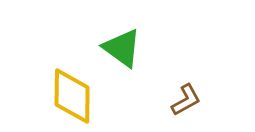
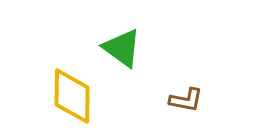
brown L-shape: rotated 40 degrees clockwise
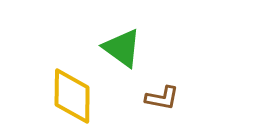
brown L-shape: moved 24 px left, 2 px up
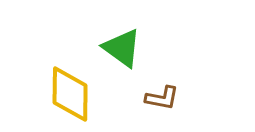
yellow diamond: moved 2 px left, 2 px up
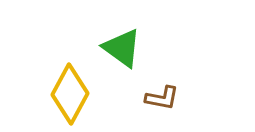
yellow diamond: rotated 28 degrees clockwise
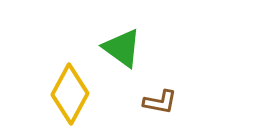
brown L-shape: moved 2 px left, 4 px down
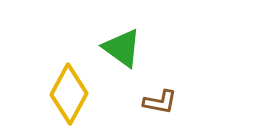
yellow diamond: moved 1 px left
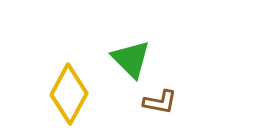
green triangle: moved 9 px right, 11 px down; rotated 9 degrees clockwise
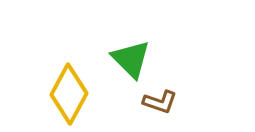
brown L-shape: rotated 8 degrees clockwise
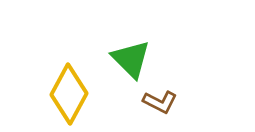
brown L-shape: rotated 8 degrees clockwise
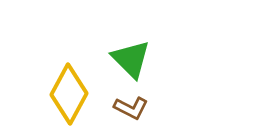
brown L-shape: moved 29 px left, 6 px down
